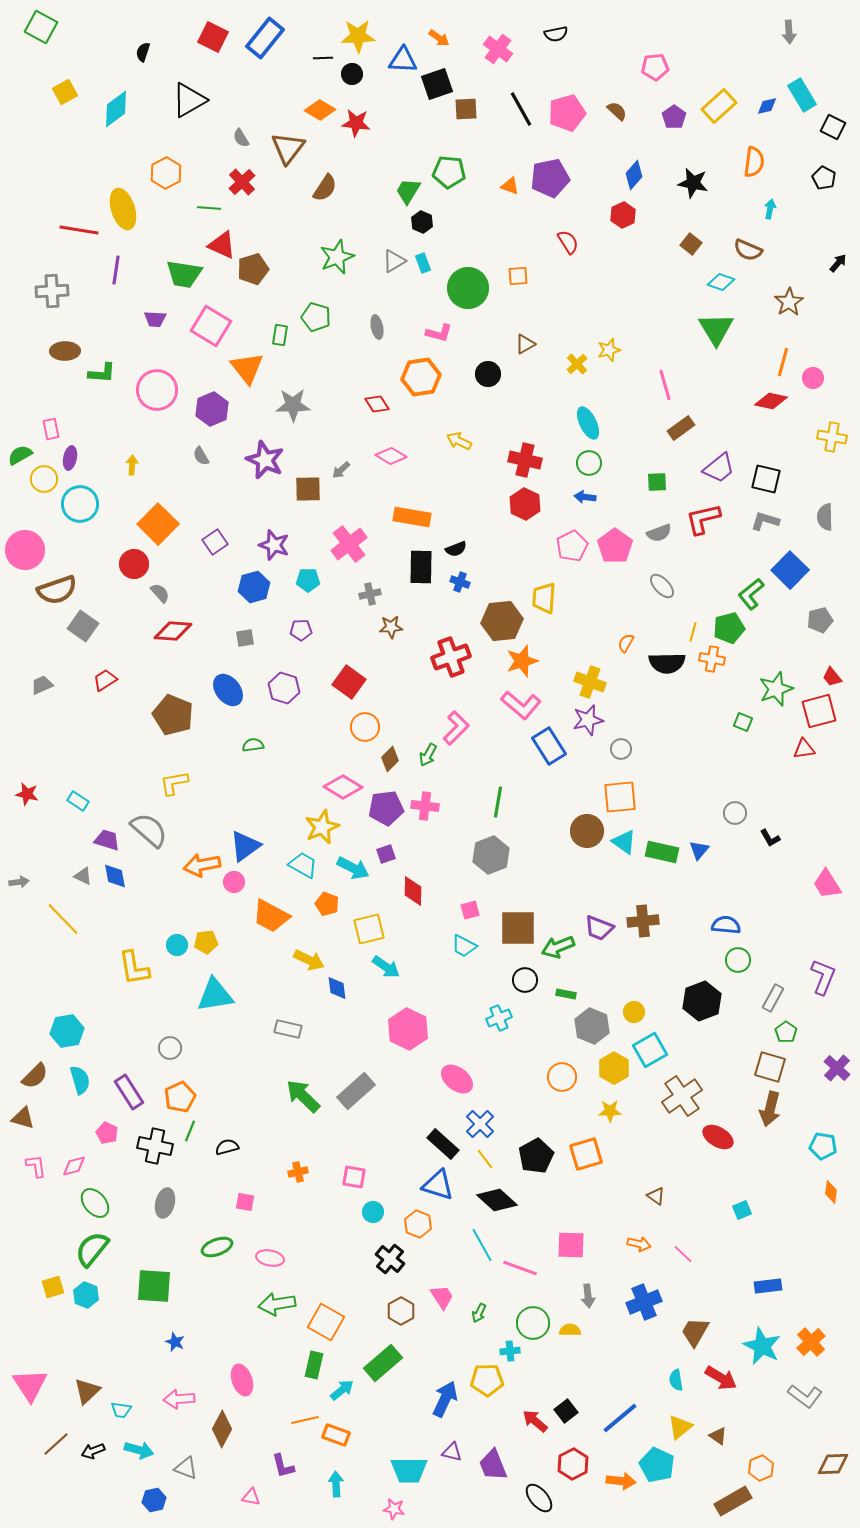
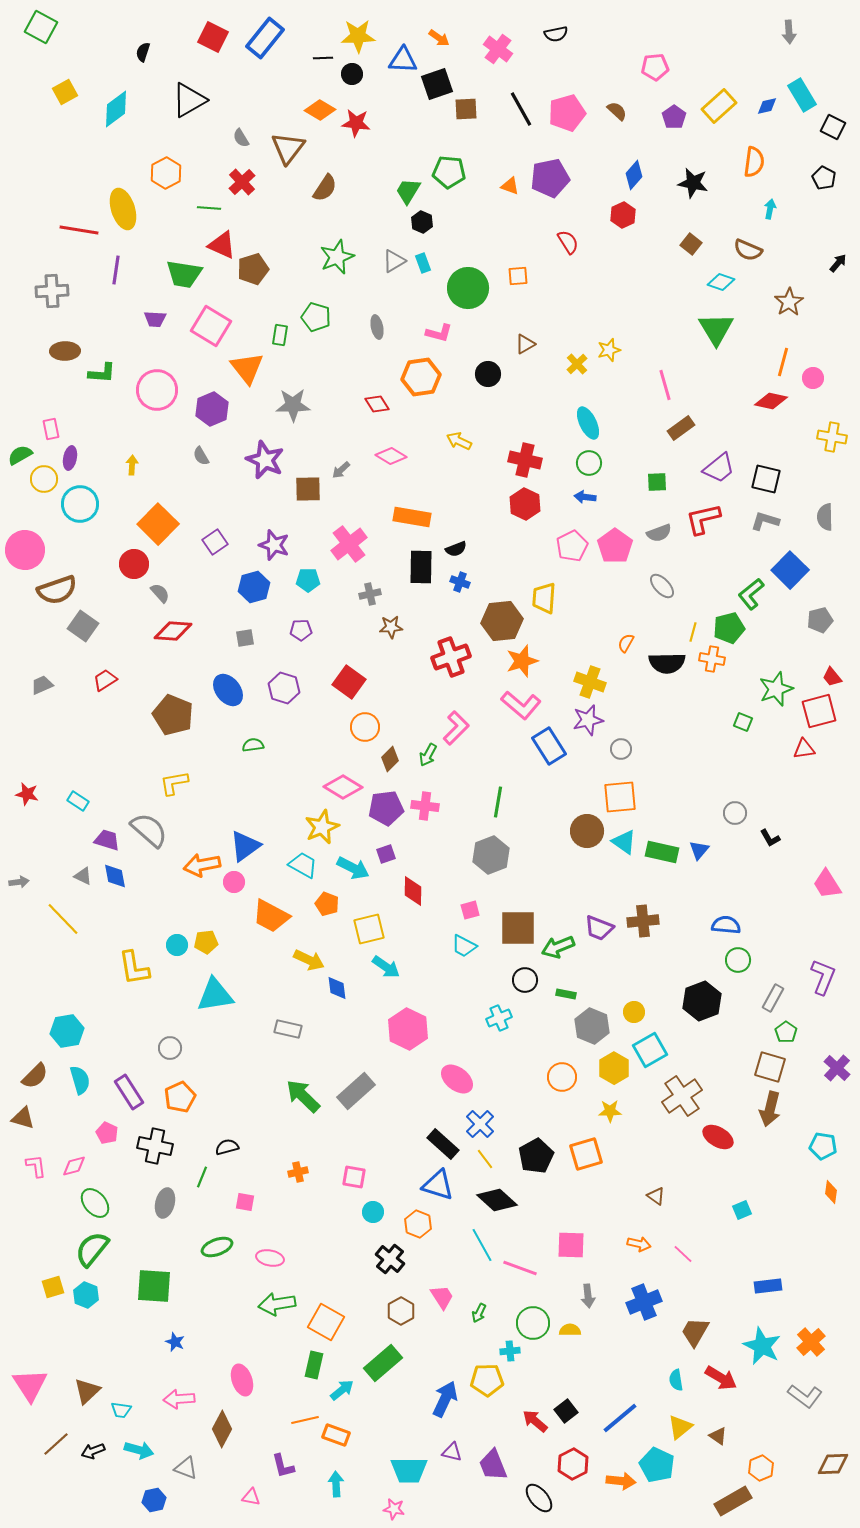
green line at (190, 1131): moved 12 px right, 46 px down
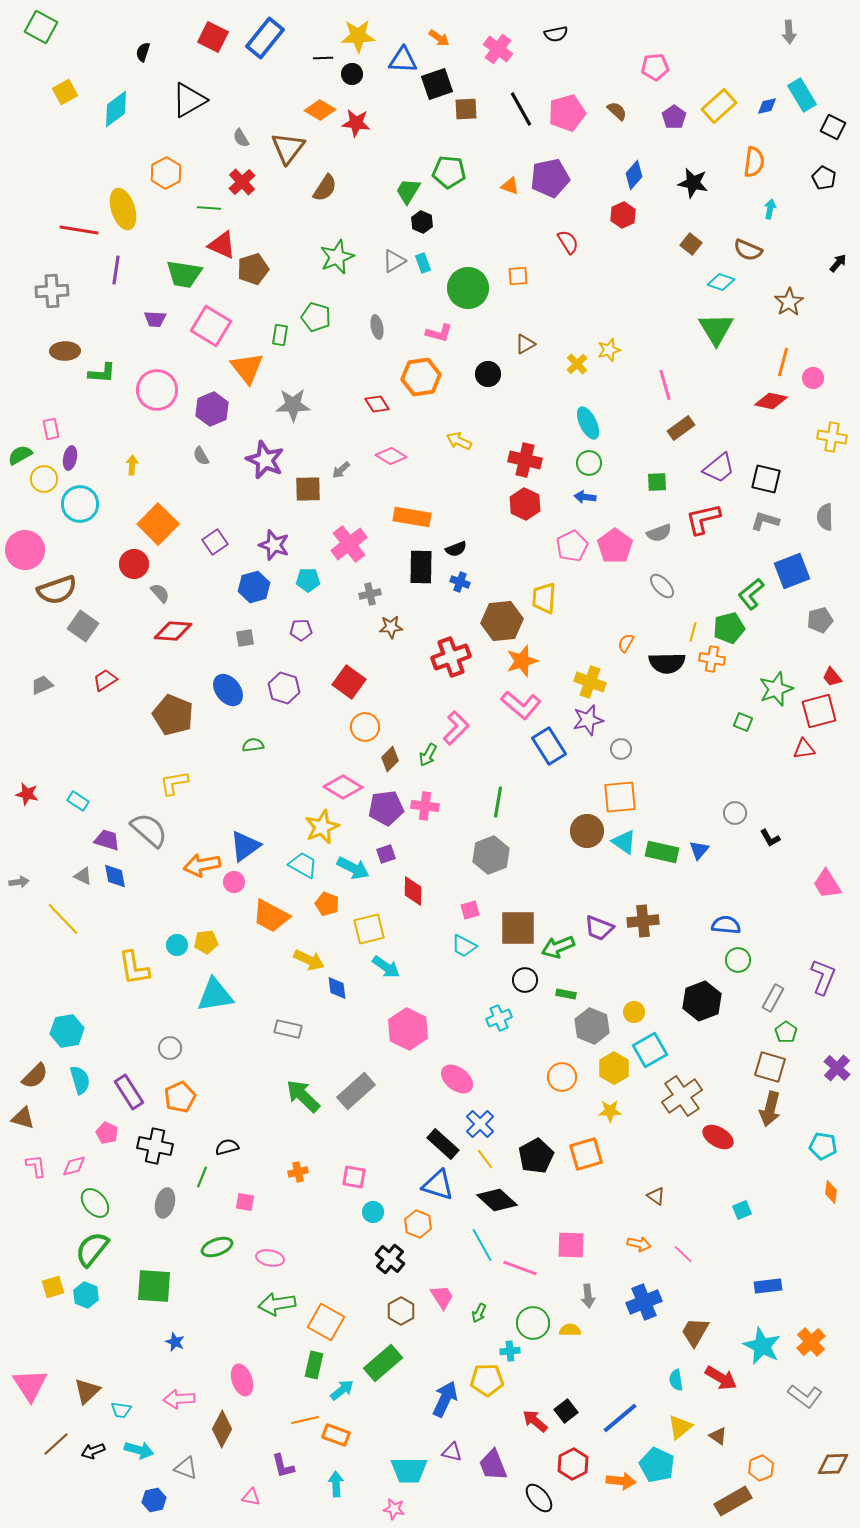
blue square at (790, 570): moved 2 px right, 1 px down; rotated 24 degrees clockwise
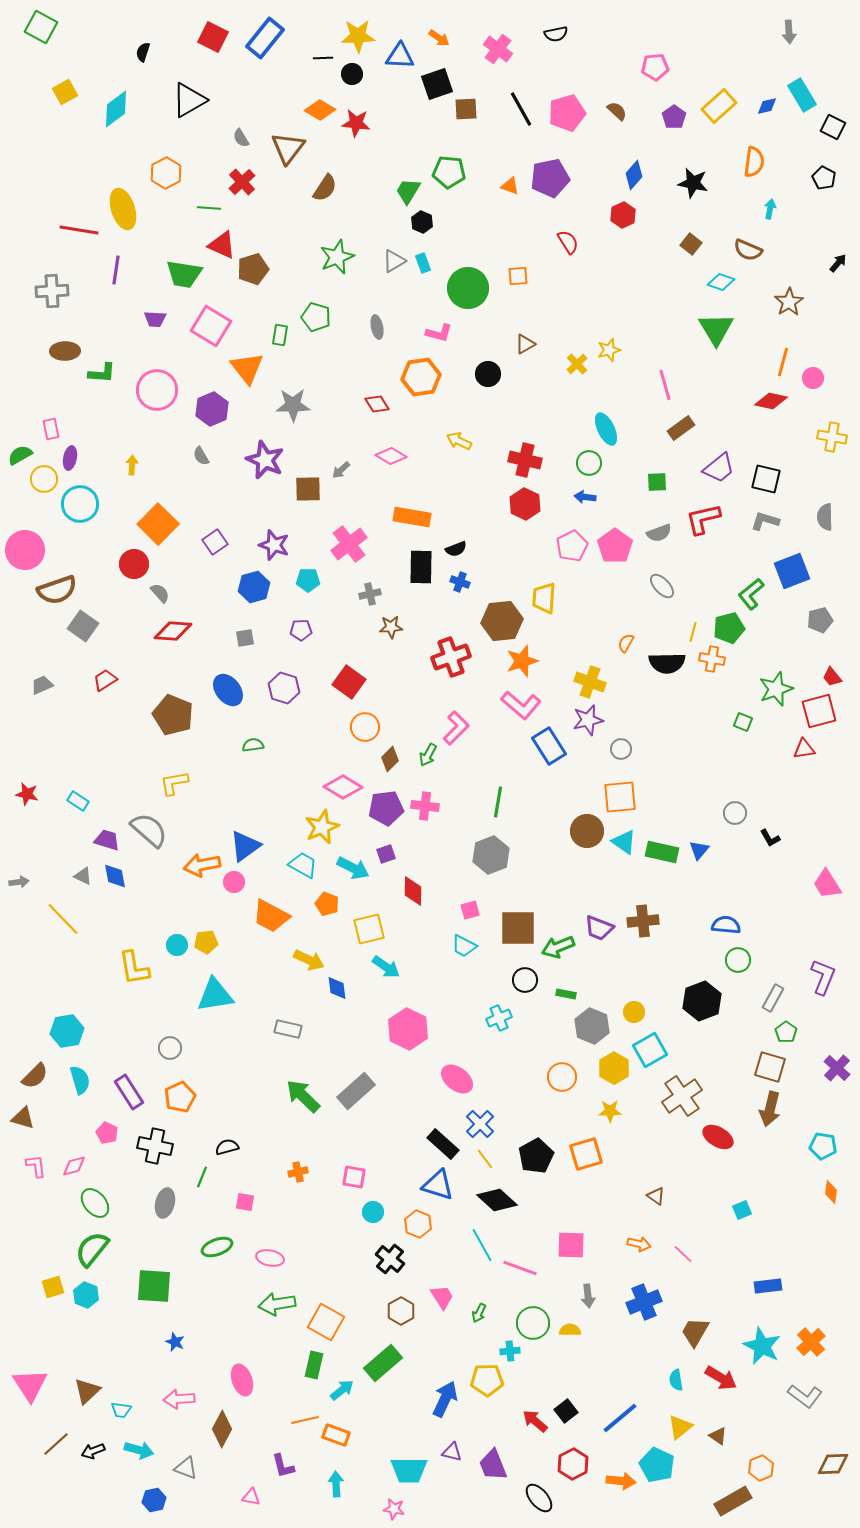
blue triangle at (403, 60): moved 3 px left, 4 px up
cyan ellipse at (588, 423): moved 18 px right, 6 px down
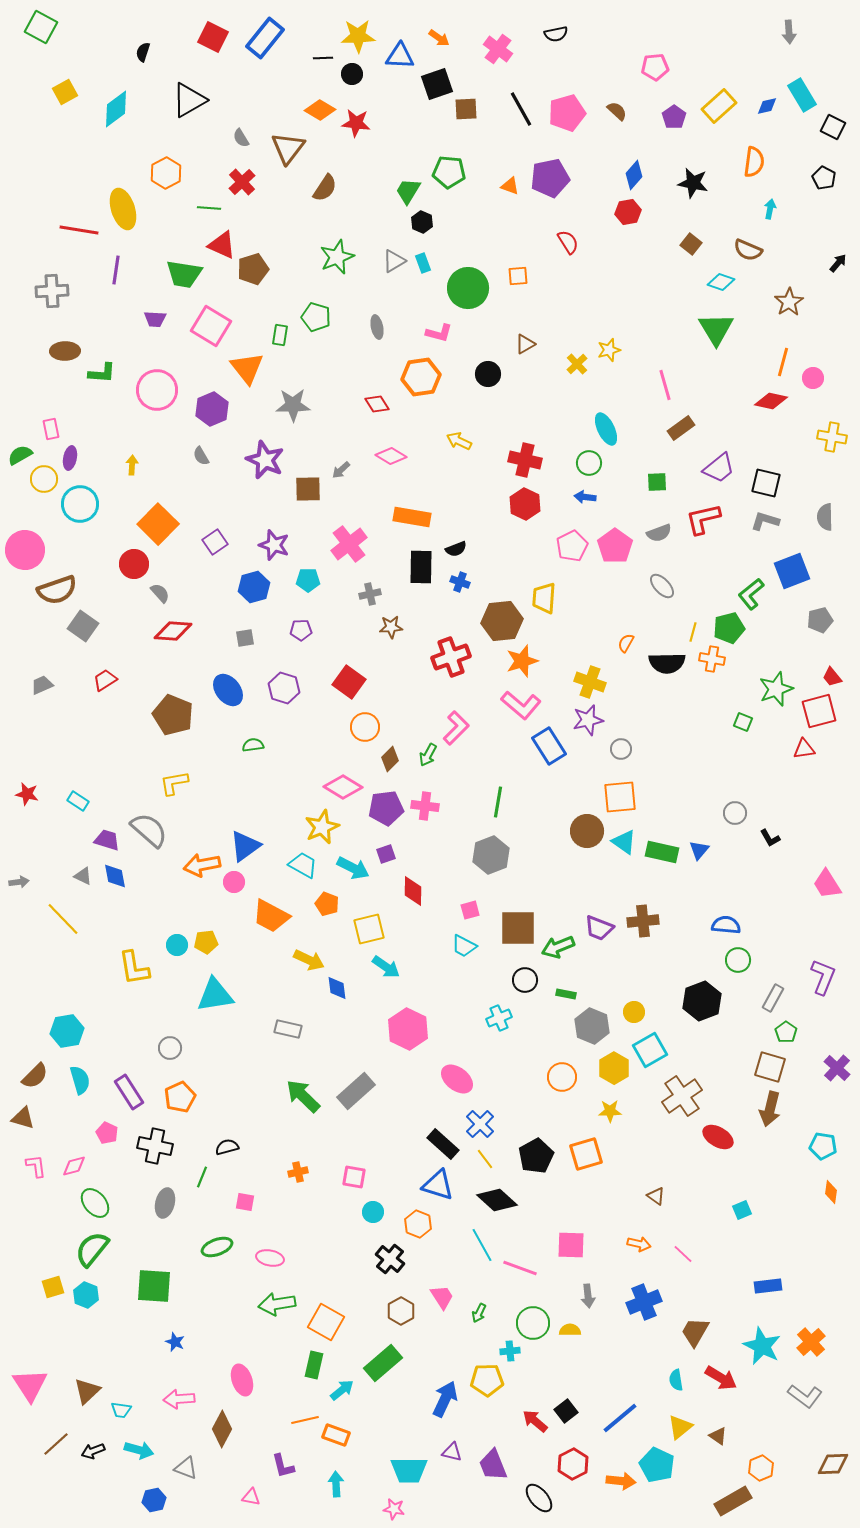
red hexagon at (623, 215): moved 5 px right, 3 px up; rotated 15 degrees clockwise
black square at (766, 479): moved 4 px down
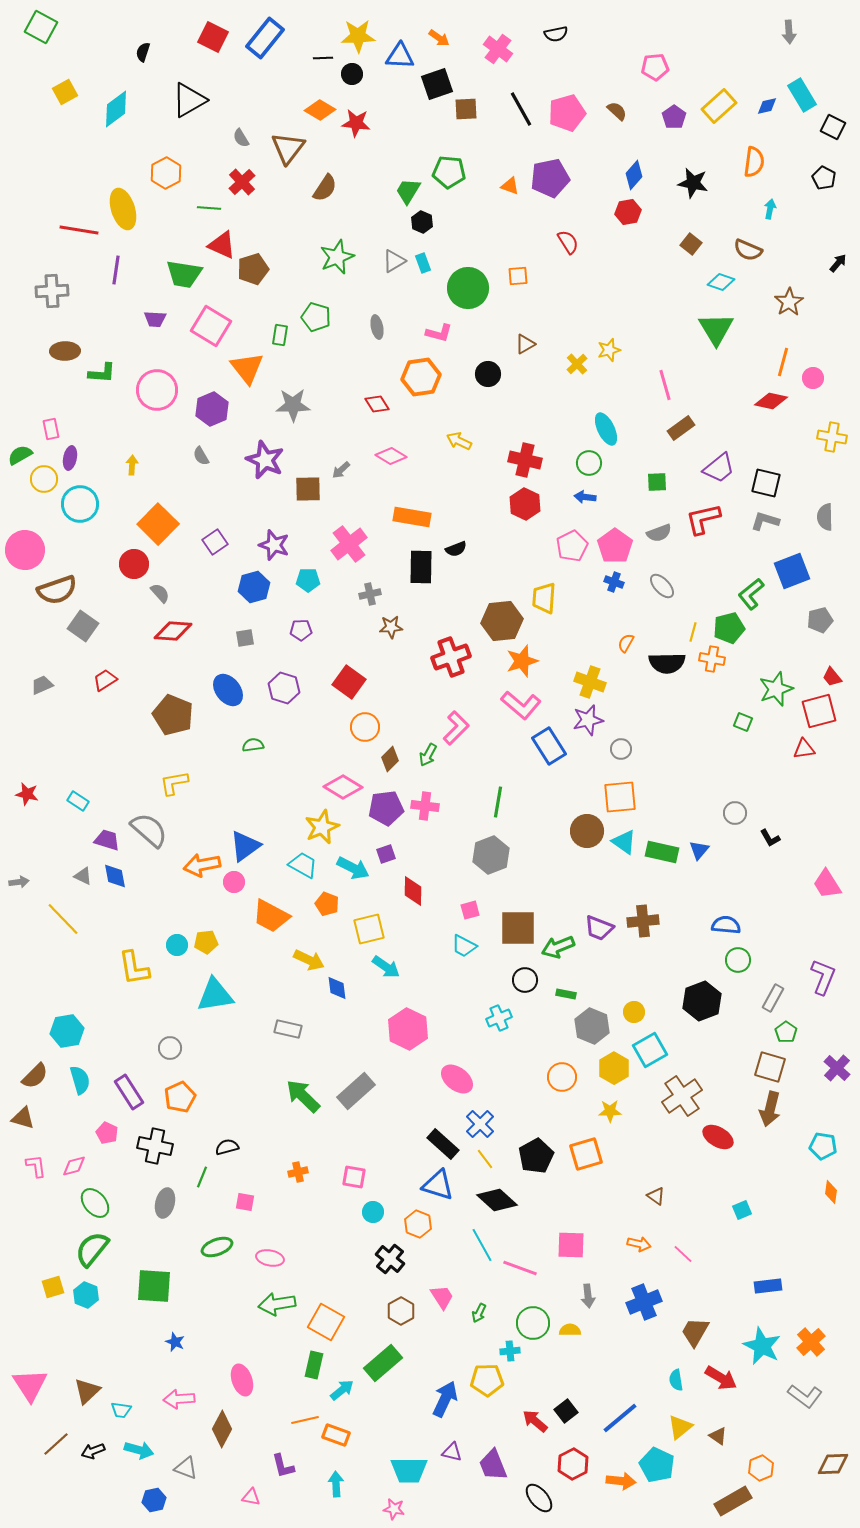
blue cross at (460, 582): moved 154 px right
